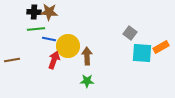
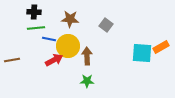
brown star: moved 21 px right, 7 px down
green line: moved 1 px up
gray square: moved 24 px left, 8 px up
red arrow: rotated 42 degrees clockwise
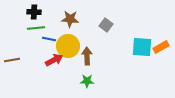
cyan square: moved 6 px up
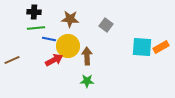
brown line: rotated 14 degrees counterclockwise
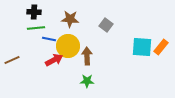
orange rectangle: rotated 21 degrees counterclockwise
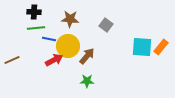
brown arrow: rotated 42 degrees clockwise
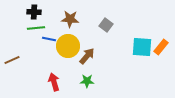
red arrow: moved 22 px down; rotated 78 degrees counterclockwise
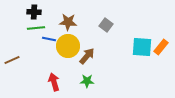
brown star: moved 2 px left, 3 px down
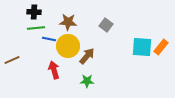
red arrow: moved 12 px up
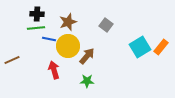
black cross: moved 3 px right, 2 px down
brown star: rotated 24 degrees counterclockwise
cyan square: moved 2 px left; rotated 35 degrees counterclockwise
